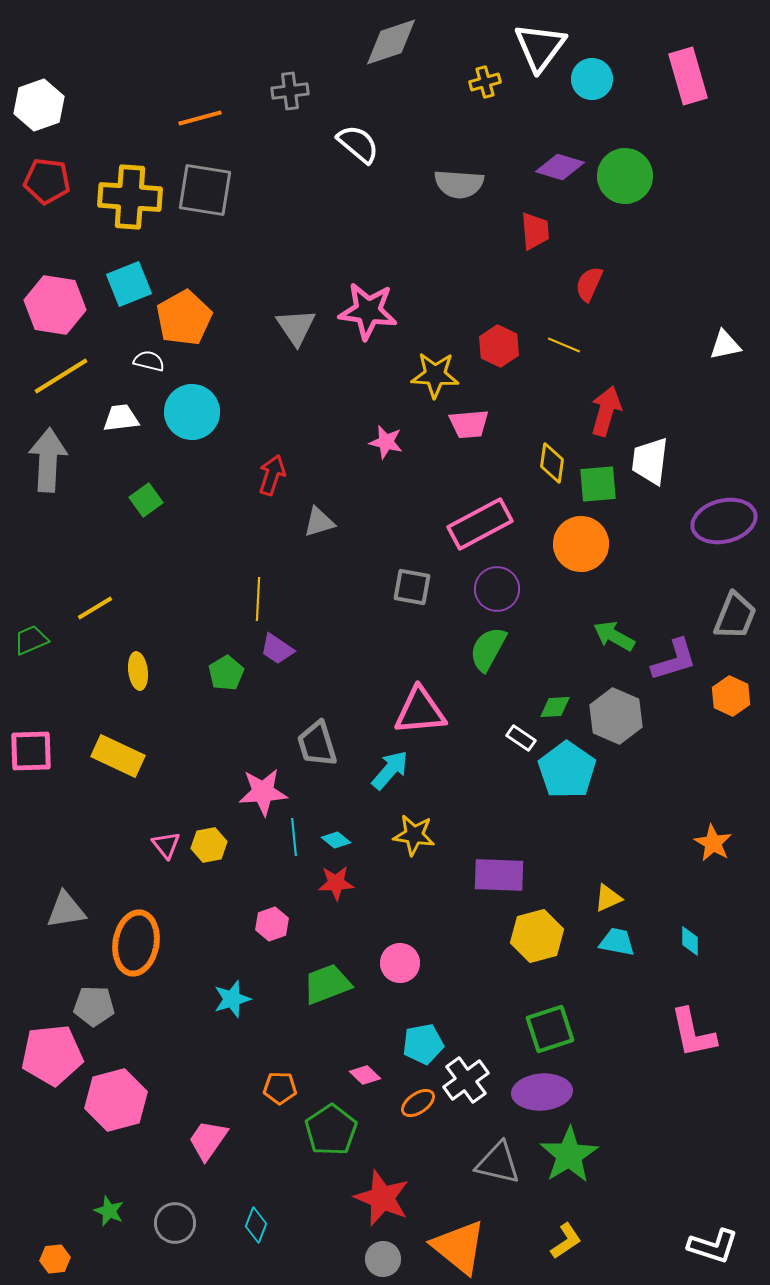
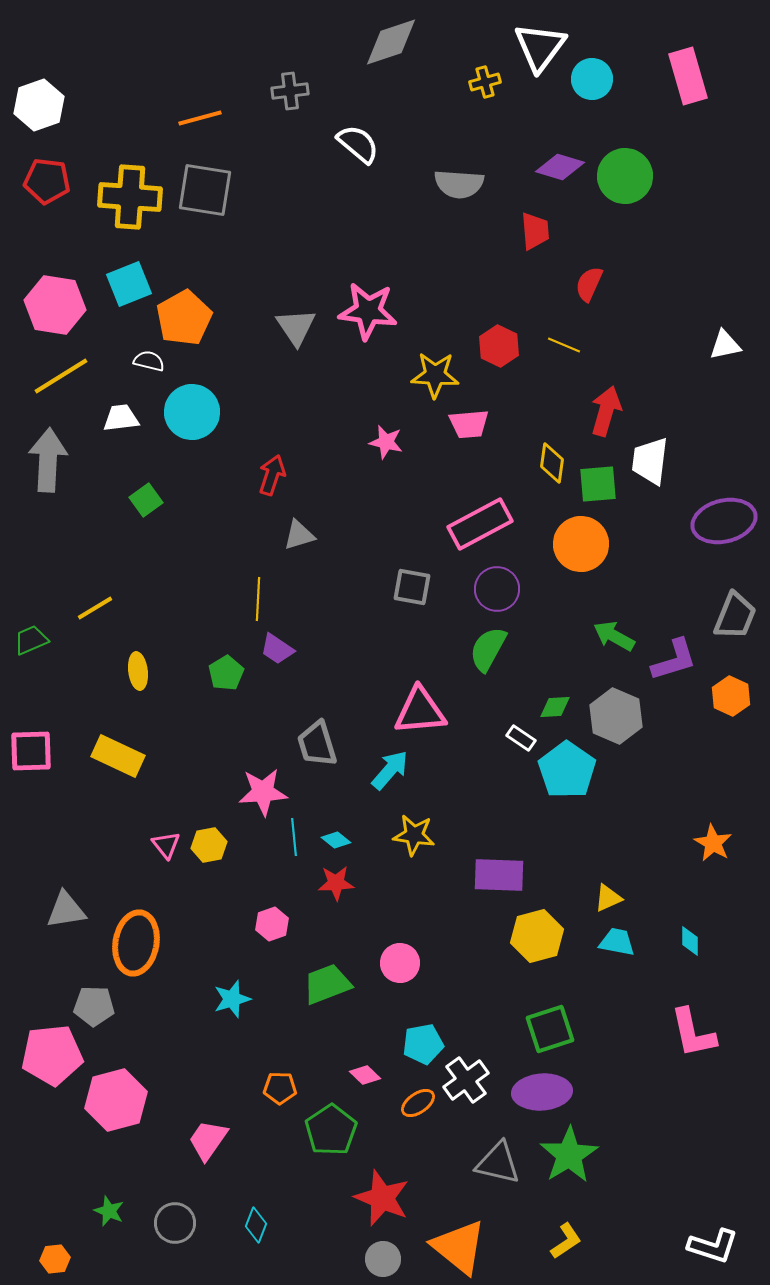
gray triangle at (319, 522): moved 20 px left, 13 px down
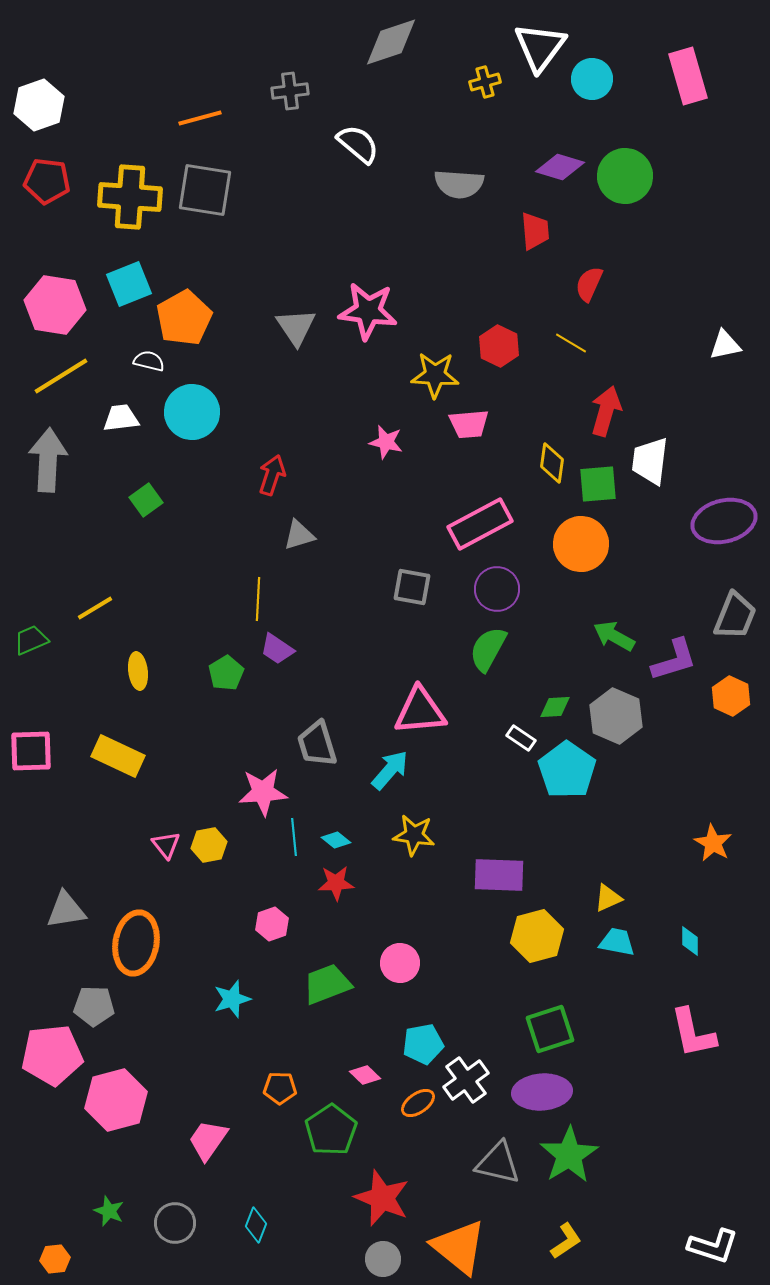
yellow line at (564, 345): moved 7 px right, 2 px up; rotated 8 degrees clockwise
